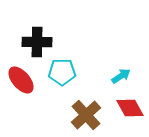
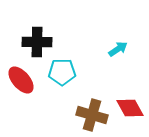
cyan arrow: moved 3 px left, 27 px up
brown cross: moved 6 px right; rotated 32 degrees counterclockwise
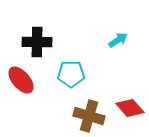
cyan arrow: moved 9 px up
cyan pentagon: moved 9 px right, 2 px down
red diamond: rotated 12 degrees counterclockwise
brown cross: moved 3 px left, 1 px down
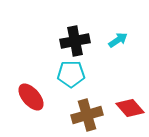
black cross: moved 38 px right, 1 px up; rotated 12 degrees counterclockwise
red ellipse: moved 10 px right, 17 px down
brown cross: moved 2 px left, 1 px up; rotated 32 degrees counterclockwise
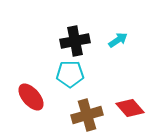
cyan pentagon: moved 1 px left
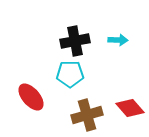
cyan arrow: rotated 36 degrees clockwise
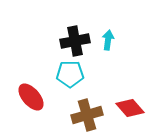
cyan arrow: moved 10 px left; rotated 84 degrees counterclockwise
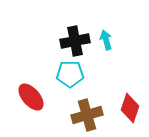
cyan arrow: moved 2 px left; rotated 24 degrees counterclockwise
red diamond: rotated 60 degrees clockwise
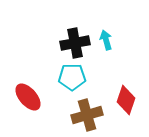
black cross: moved 2 px down
cyan pentagon: moved 2 px right, 3 px down
red ellipse: moved 3 px left
red diamond: moved 4 px left, 8 px up
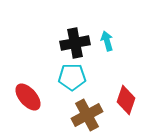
cyan arrow: moved 1 px right, 1 px down
brown cross: rotated 12 degrees counterclockwise
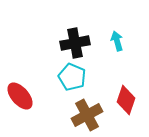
cyan arrow: moved 10 px right
cyan pentagon: rotated 24 degrees clockwise
red ellipse: moved 8 px left, 1 px up
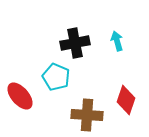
cyan pentagon: moved 16 px left
brown cross: rotated 32 degrees clockwise
